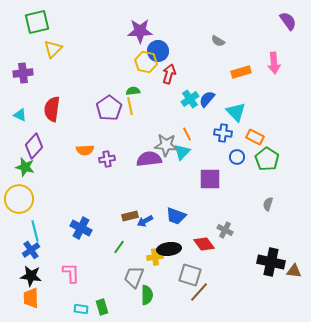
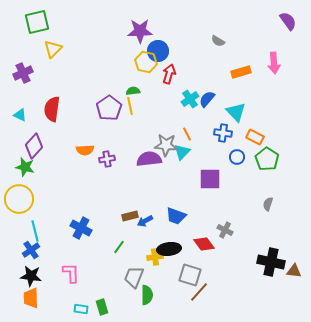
purple cross at (23, 73): rotated 18 degrees counterclockwise
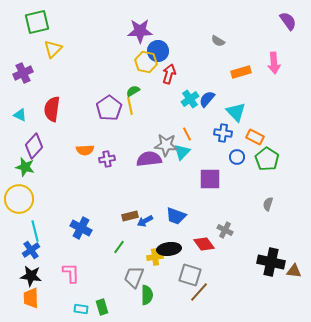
green semicircle at (133, 91): rotated 24 degrees counterclockwise
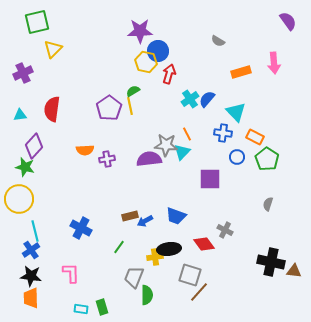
cyan triangle at (20, 115): rotated 32 degrees counterclockwise
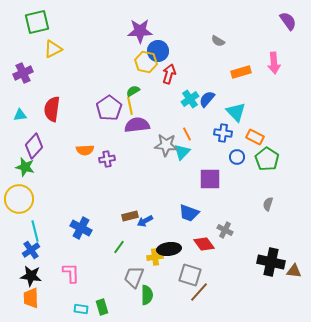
yellow triangle at (53, 49): rotated 18 degrees clockwise
purple semicircle at (149, 159): moved 12 px left, 34 px up
blue trapezoid at (176, 216): moved 13 px right, 3 px up
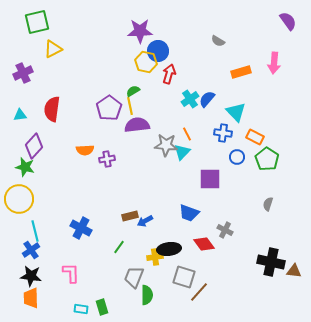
pink arrow at (274, 63): rotated 10 degrees clockwise
gray square at (190, 275): moved 6 px left, 2 px down
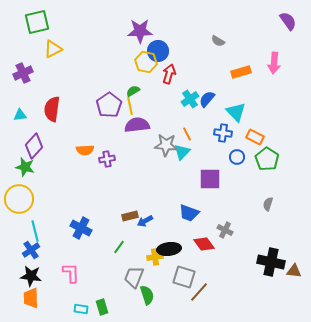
purple pentagon at (109, 108): moved 3 px up
green semicircle at (147, 295): rotated 18 degrees counterclockwise
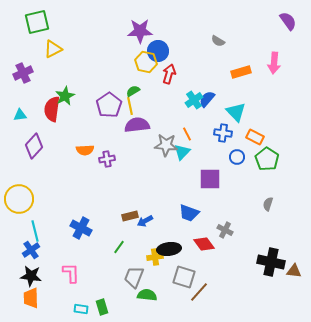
cyan cross at (190, 99): moved 4 px right, 1 px down
green star at (25, 167): moved 40 px right, 71 px up; rotated 30 degrees clockwise
green semicircle at (147, 295): rotated 66 degrees counterclockwise
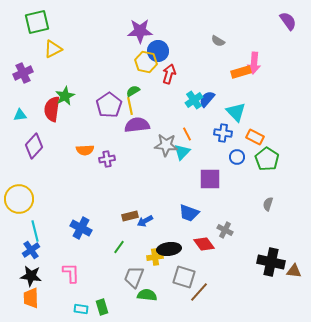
pink arrow at (274, 63): moved 20 px left
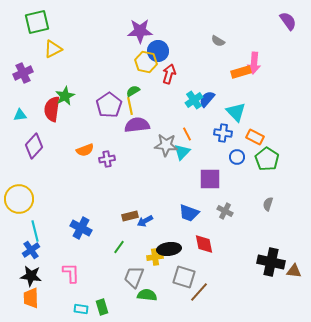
orange semicircle at (85, 150): rotated 18 degrees counterclockwise
gray cross at (225, 230): moved 19 px up
red diamond at (204, 244): rotated 25 degrees clockwise
